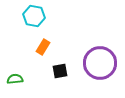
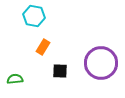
purple circle: moved 1 px right
black square: rotated 14 degrees clockwise
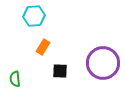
cyan hexagon: rotated 15 degrees counterclockwise
purple circle: moved 2 px right
green semicircle: rotated 91 degrees counterclockwise
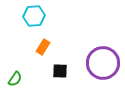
green semicircle: rotated 140 degrees counterclockwise
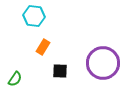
cyan hexagon: rotated 10 degrees clockwise
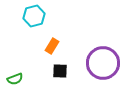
cyan hexagon: rotated 20 degrees counterclockwise
orange rectangle: moved 9 px right, 1 px up
green semicircle: rotated 35 degrees clockwise
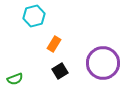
orange rectangle: moved 2 px right, 2 px up
black square: rotated 35 degrees counterclockwise
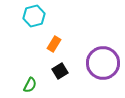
green semicircle: moved 15 px right, 6 px down; rotated 42 degrees counterclockwise
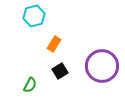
purple circle: moved 1 px left, 3 px down
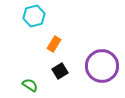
green semicircle: rotated 84 degrees counterclockwise
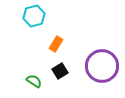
orange rectangle: moved 2 px right
green semicircle: moved 4 px right, 4 px up
